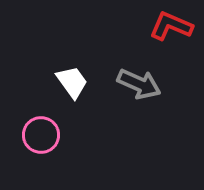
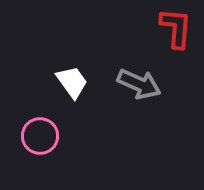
red L-shape: moved 5 px right, 2 px down; rotated 72 degrees clockwise
pink circle: moved 1 px left, 1 px down
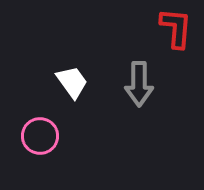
gray arrow: rotated 66 degrees clockwise
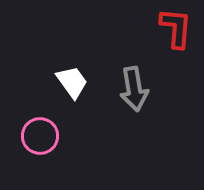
gray arrow: moved 5 px left, 5 px down; rotated 9 degrees counterclockwise
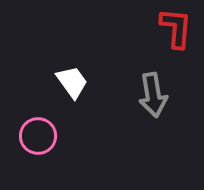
gray arrow: moved 19 px right, 6 px down
pink circle: moved 2 px left
